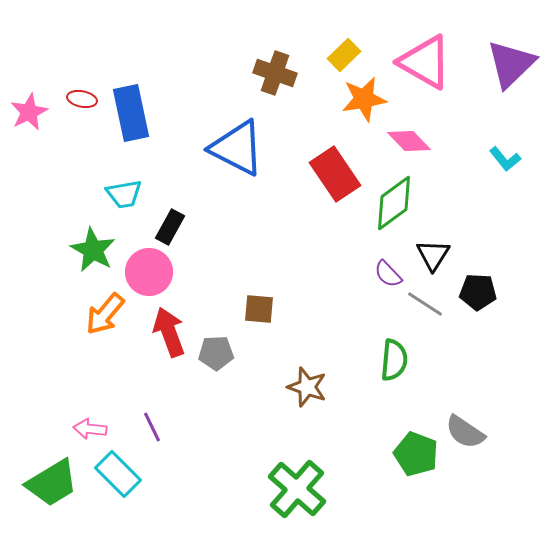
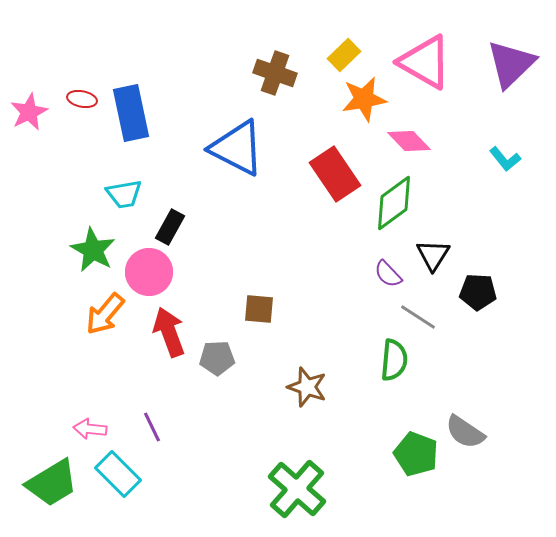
gray line: moved 7 px left, 13 px down
gray pentagon: moved 1 px right, 5 px down
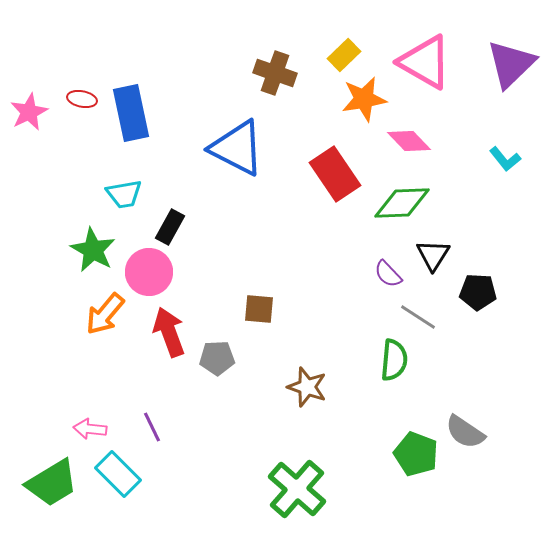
green diamond: moved 8 px right; rotated 34 degrees clockwise
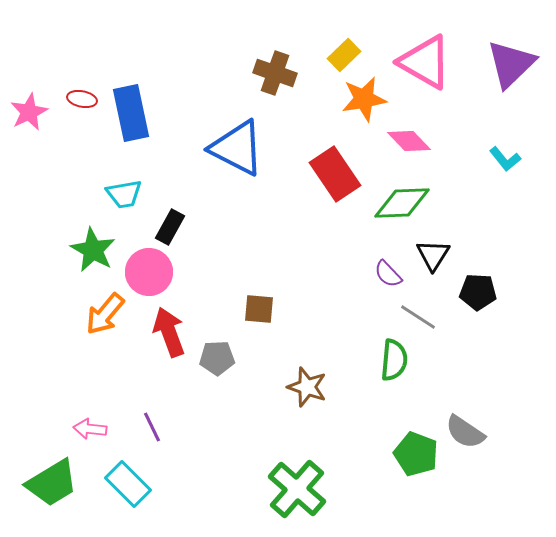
cyan rectangle: moved 10 px right, 10 px down
